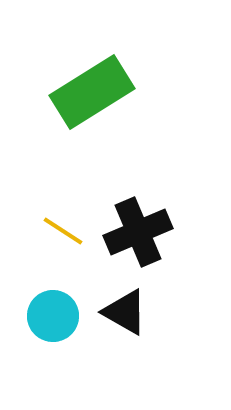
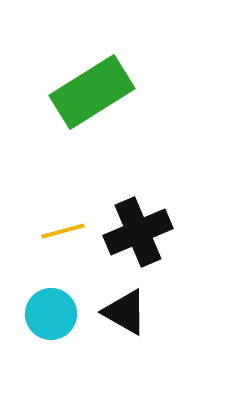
yellow line: rotated 48 degrees counterclockwise
cyan circle: moved 2 px left, 2 px up
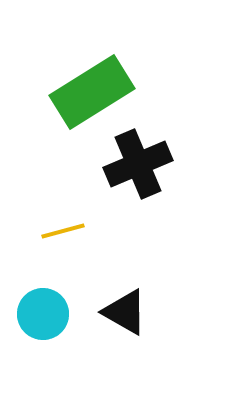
black cross: moved 68 px up
cyan circle: moved 8 px left
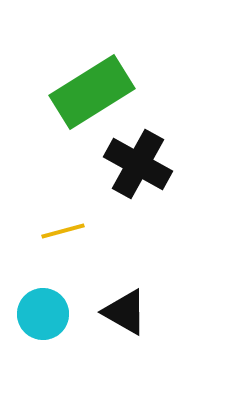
black cross: rotated 38 degrees counterclockwise
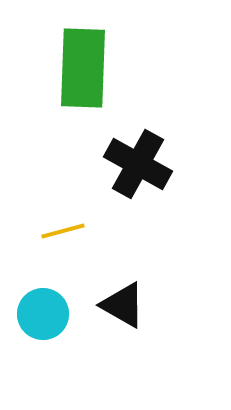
green rectangle: moved 9 px left, 24 px up; rotated 56 degrees counterclockwise
black triangle: moved 2 px left, 7 px up
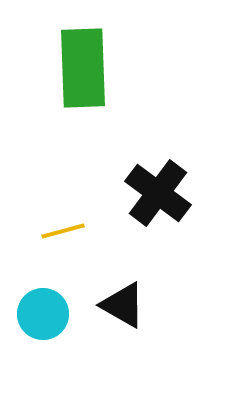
green rectangle: rotated 4 degrees counterclockwise
black cross: moved 20 px right, 29 px down; rotated 8 degrees clockwise
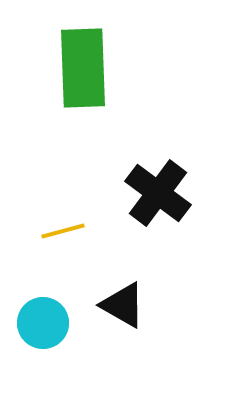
cyan circle: moved 9 px down
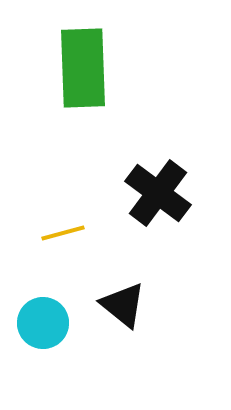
yellow line: moved 2 px down
black triangle: rotated 9 degrees clockwise
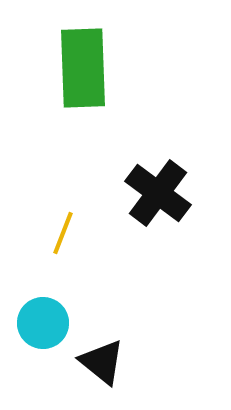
yellow line: rotated 54 degrees counterclockwise
black triangle: moved 21 px left, 57 px down
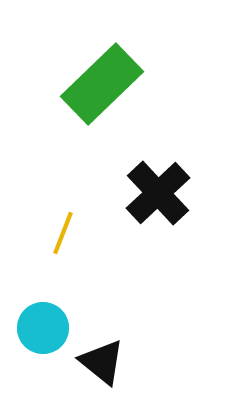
green rectangle: moved 19 px right, 16 px down; rotated 48 degrees clockwise
black cross: rotated 10 degrees clockwise
cyan circle: moved 5 px down
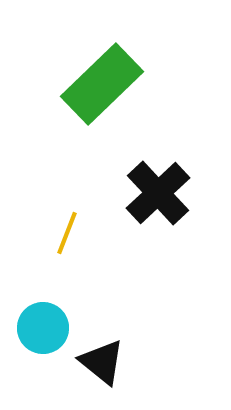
yellow line: moved 4 px right
